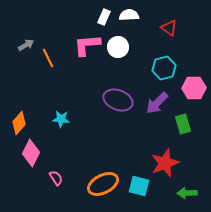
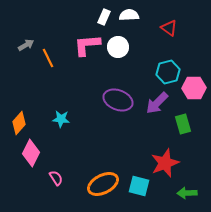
cyan hexagon: moved 4 px right, 4 px down
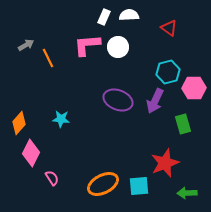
purple arrow: moved 2 px left, 2 px up; rotated 20 degrees counterclockwise
pink semicircle: moved 4 px left
cyan square: rotated 20 degrees counterclockwise
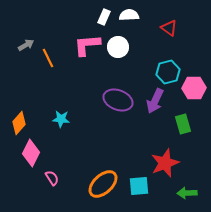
orange ellipse: rotated 16 degrees counterclockwise
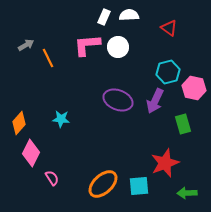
pink hexagon: rotated 15 degrees clockwise
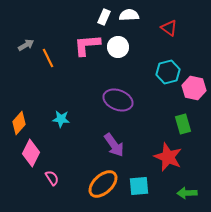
purple arrow: moved 41 px left, 44 px down; rotated 60 degrees counterclockwise
red star: moved 3 px right, 6 px up; rotated 28 degrees counterclockwise
